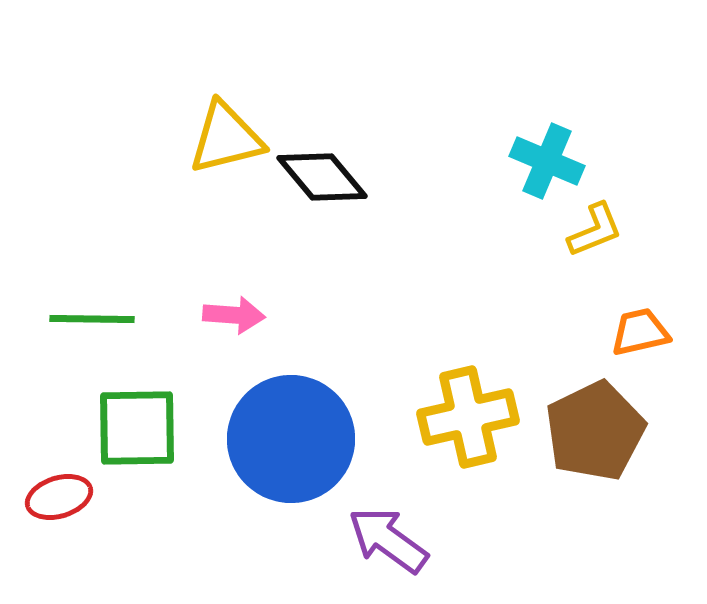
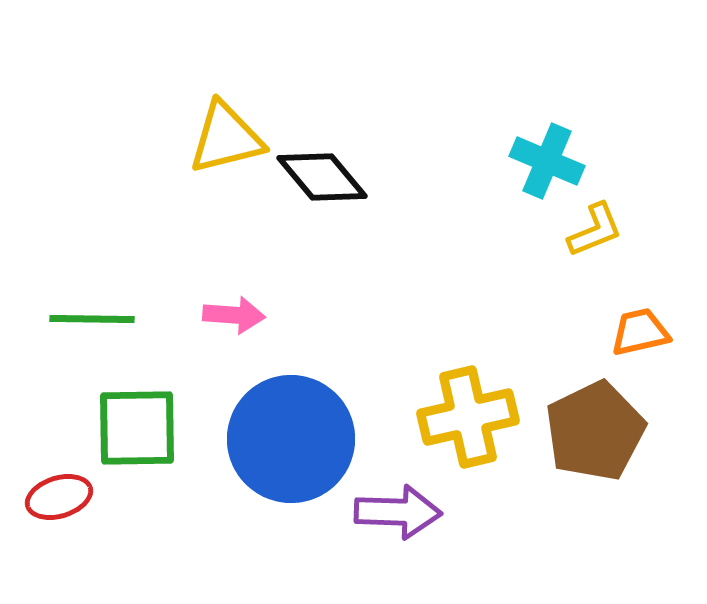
purple arrow: moved 10 px right, 28 px up; rotated 146 degrees clockwise
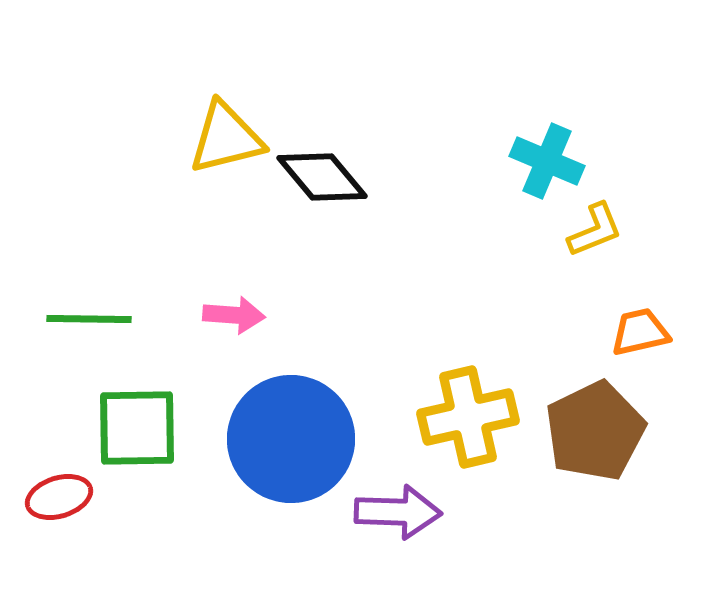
green line: moved 3 px left
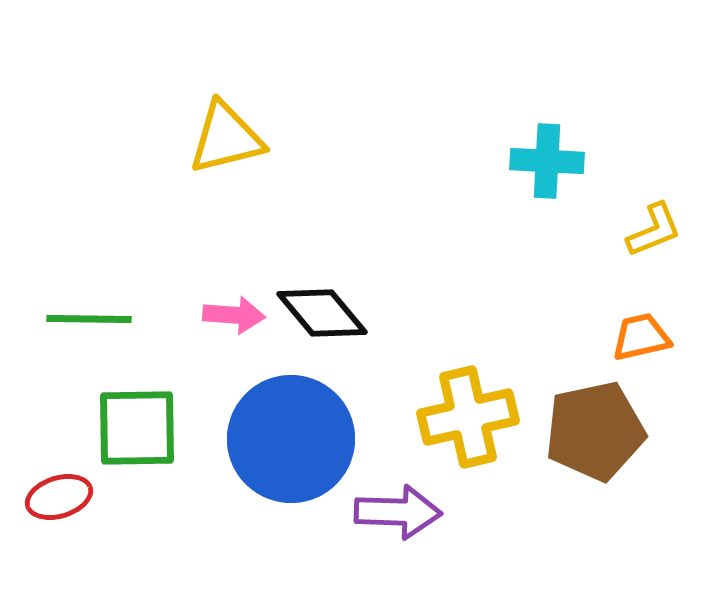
cyan cross: rotated 20 degrees counterclockwise
black diamond: moved 136 px down
yellow L-shape: moved 59 px right
orange trapezoid: moved 1 px right, 5 px down
brown pentagon: rotated 14 degrees clockwise
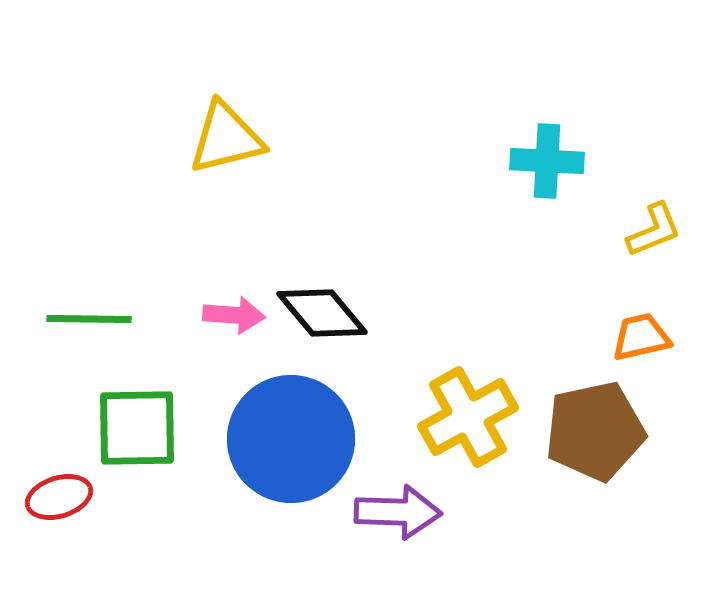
yellow cross: rotated 16 degrees counterclockwise
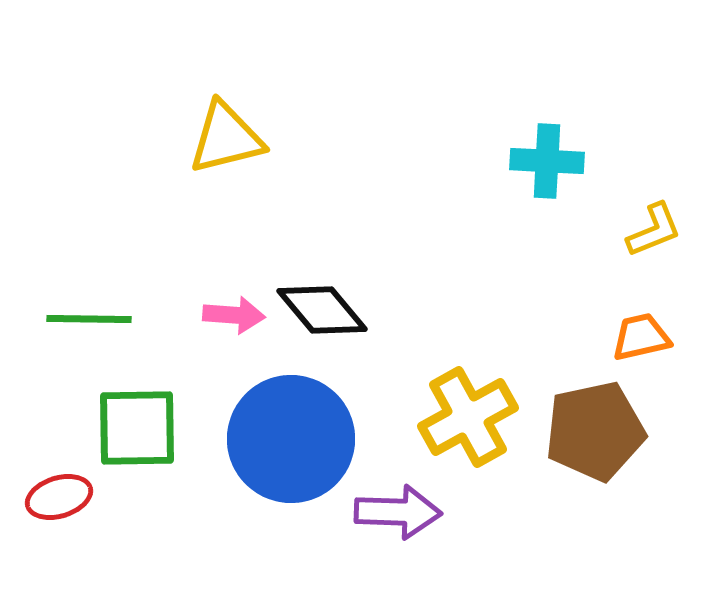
black diamond: moved 3 px up
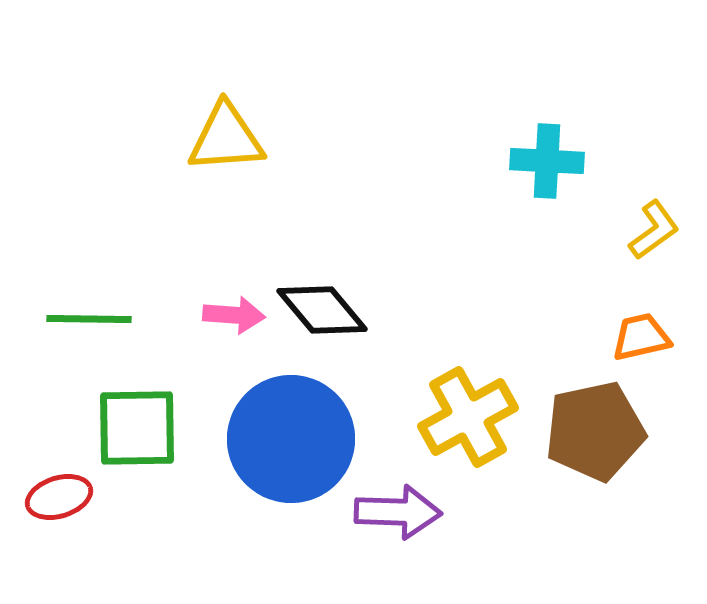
yellow triangle: rotated 10 degrees clockwise
yellow L-shape: rotated 14 degrees counterclockwise
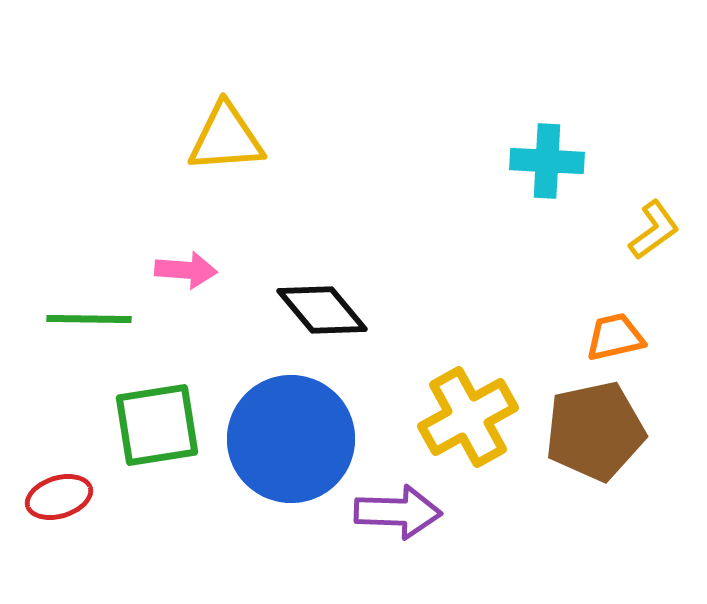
pink arrow: moved 48 px left, 45 px up
orange trapezoid: moved 26 px left
green square: moved 20 px right, 3 px up; rotated 8 degrees counterclockwise
